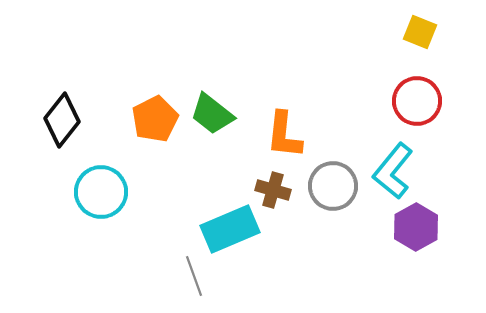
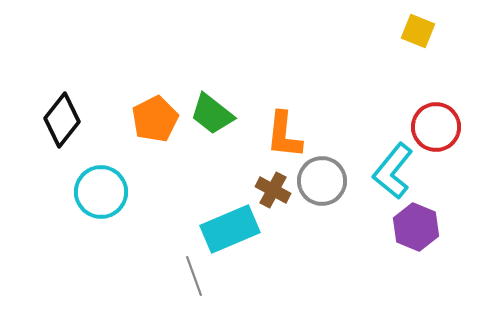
yellow square: moved 2 px left, 1 px up
red circle: moved 19 px right, 26 px down
gray circle: moved 11 px left, 5 px up
brown cross: rotated 12 degrees clockwise
purple hexagon: rotated 9 degrees counterclockwise
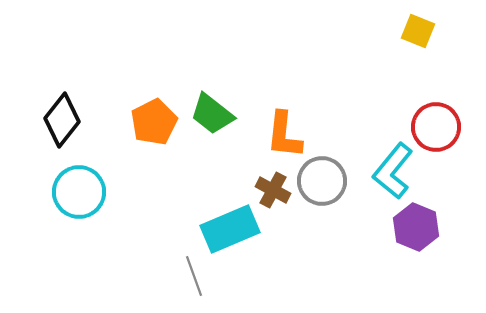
orange pentagon: moved 1 px left, 3 px down
cyan circle: moved 22 px left
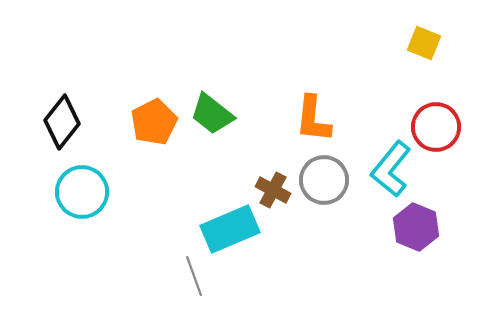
yellow square: moved 6 px right, 12 px down
black diamond: moved 2 px down
orange L-shape: moved 29 px right, 16 px up
cyan L-shape: moved 2 px left, 2 px up
gray circle: moved 2 px right, 1 px up
cyan circle: moved 3 px right
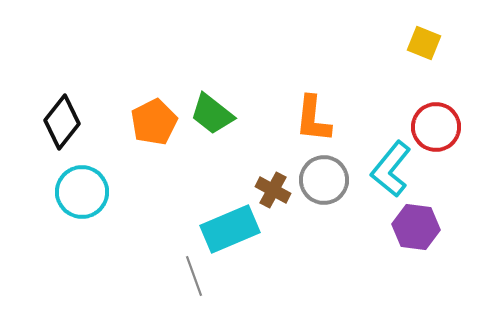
purple hexagon: rotated 15 degrees counterclockwise
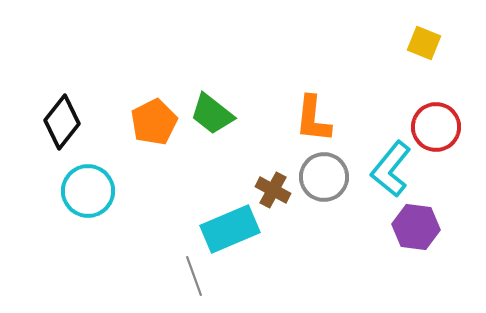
gray circle: moved 3 px up
cyan circle: moved 6 px right, 1 px up
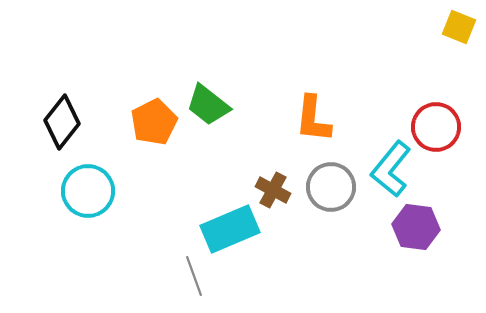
yellow square: moved 35 px right, 16 px up
green trapezoid: moved 4 px left, 9 px up
gray circle: moved 7 px right, 10 px down
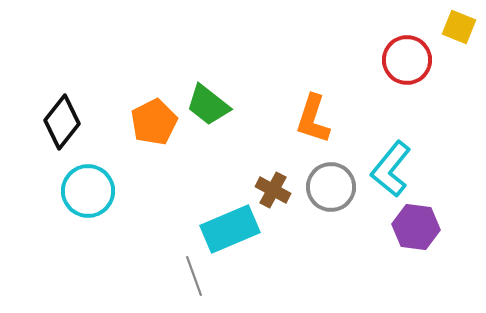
orange L-shape: rotated 12 degrees clockwise
red circle: moved 29 px left, 67 px up
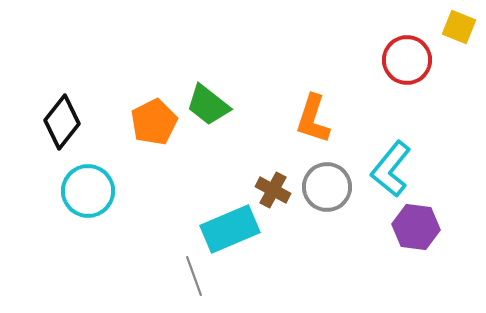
gray circle: moved 4 px left
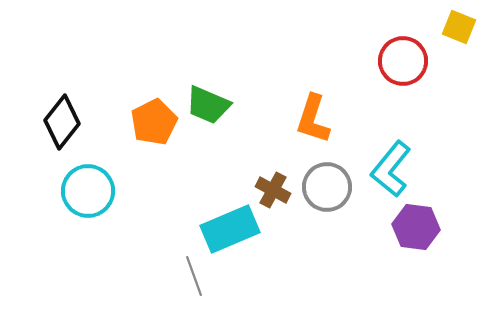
red circle: moved 4 px left, 1 px down
green trapezoid: rotated 15 degrees counterclockwise
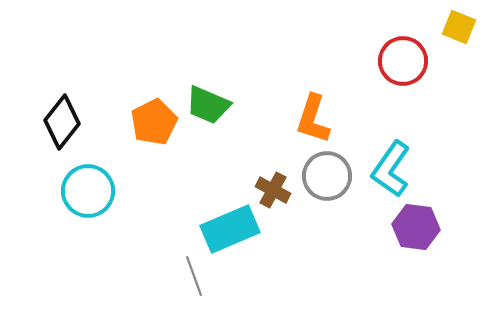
cyan L-shape: rotated 4 degrees counterclockwise
gray circle: moved 11 px up
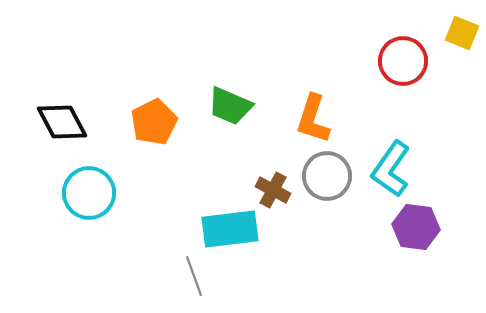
yellow square: moved 3 px right, 6 px down
green trapezoid: moved 22 px right, 1 px down
black diamond: rotated 66 degrees counterclockwise
cyan circle: moved 1 px right, 2 px down
cyan rectangle: rotated 16 degrees clockwise
